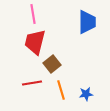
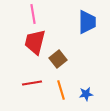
brown square: moved 6 px right, 5 px up
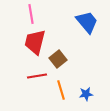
pink line: moved 2 px left
blue trapezoid: rotated 40 degrees counterclockwise
red line: moved 5 px right, 7 px up
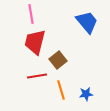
brown square: moved 1 px down
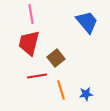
red trapezoid: moved 6 px left, 1 px down
brown square: moved 2 px left, 2 px up
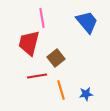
pink line: moved 11 px right, 4 px down
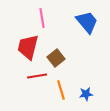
red trapezoid: moved 1 px left, 4 px down
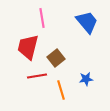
blue star: moved 15 px up
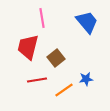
red line: moved 4 px down
orange line: moved 3 px right; rotated 72 degrees clockwise
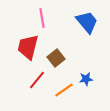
red line: rotated 42 degrees counterclockwise
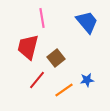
blue star: moved 1 px right, 1 px down
